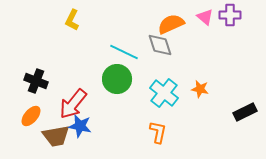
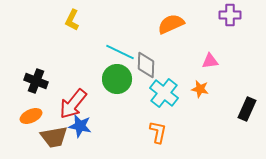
pink triangle: moved 5 px right, 44 px down; rotated 48 degrees counterclockwise
gray diamond: moved 14 px left, 20 px down; rotated 20 degrees clockwise
cyan line: moved 4 px left
black rectangle: moved 2 px right, 3 px up; rotated 40 degrees counterclockwise
orange ellipse: rotated 25 degrees clockwise
brown trapezoid: moved 2 px left, 1 px down
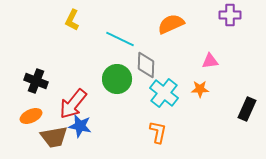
cyan line: moved 13 px up
orange star: rotated 12 degrees counterclockwise
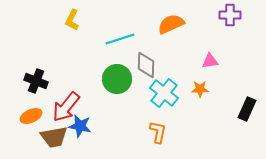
cyan line: rotated 44 degrees counterclockwise
red arrow: moved 7 px left, 3 px down
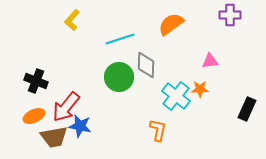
yellow L-shape: rotated 15 degrees clockwise
orange semicircle: rotated 12 degrees counterclockwise
green circle: moved 2 px right, 2 px up
cyan cross: moved 12 px right, 3 px down
orange ellipse: moved 3 px right
orange L-shape: moved 2 px up
